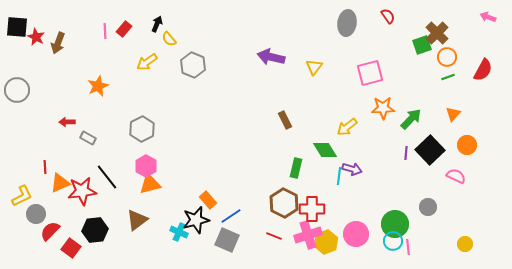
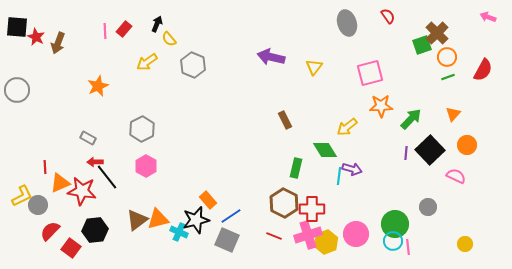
gray ellipse at (347, 23): rotated 25 degrees counterclockwise
orange star at (383, 108): moved 2 px left, 2 px up
red arrow at (67, 122): moved 28 px right, 40 px down
orange triangle at (150, 184): moved 8 px right, 35 px down
red star at (82, 191): rotated 16 degrees clockwise
gray circle at (36, 214): moved 2 px right, 9 px up
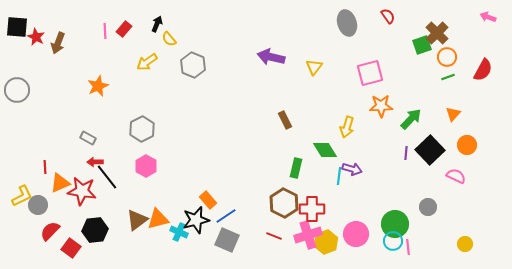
yellow arrow at (347, 127): rotated 35 degrees counterclockwise
blue line at (231, 216): moved 5 px left
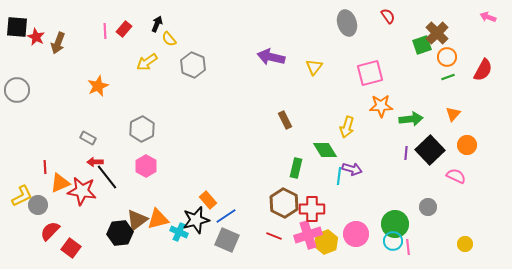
green arrow at (411, 119): rotated 40 degrees clockwise
black hexagon at (95, 230): moved 25 px right, 3 px down
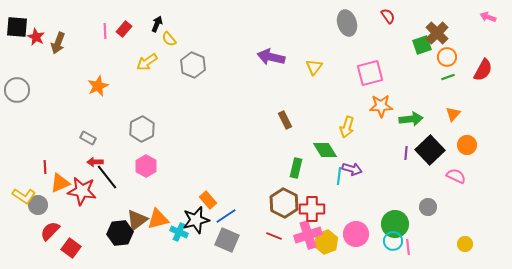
yellow L-shape at (22, 196): moved 2 px right; rotated 60 degrees clockwise
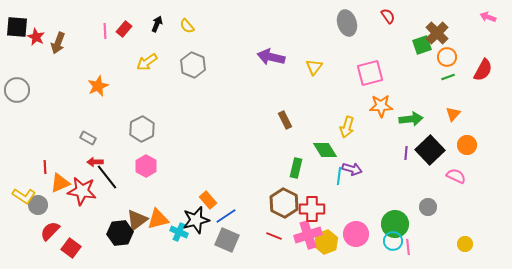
yellow semicircle at (169, 39): moved 18 px right, 13 px up
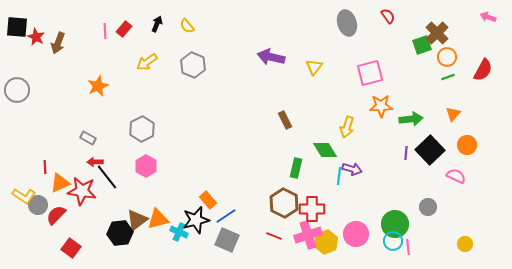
red semicircle at (50, 231): moved 6 px right, 16 px up
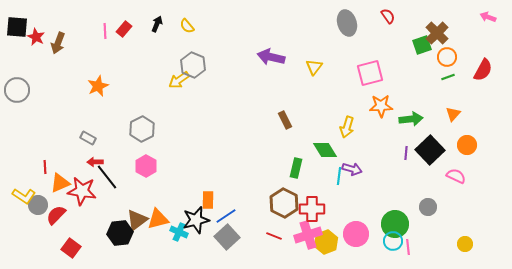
yellow arrow at (147, 62): moved 32 px right, 18 px down
orange rectangle at (208, 200): rotated 42 degrees clockwise
gray square at (227, 240): moved 3 px up; rotated 25 degrees clockwise
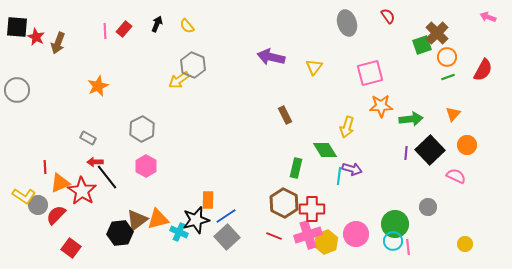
brown rectangle at (285, 120): moved 5 px up
red star at (82, 191): rotated 24 degrees clockwise
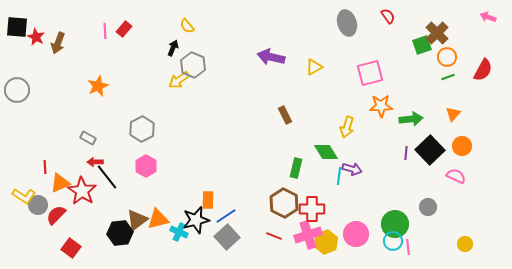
black arrow at (157, 24): moved 16 px right, 24 px down
yellow triangle at (314, 67): rotated 24 degrees clockwise
orange circle at (467, 145): moved 5 px left, 1 px down
green diamond at (325, 150): moved 1 px right, 2 px down
